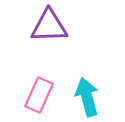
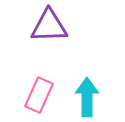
cyan arrow: rotated 15 degrees clockwise
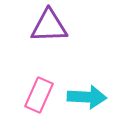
cyan arrow: rotated 93 degrees clockwise
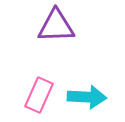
purple triangle: moved 7 px right
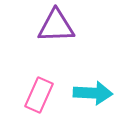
cyan arrow: moved 6 px right, 4 px up
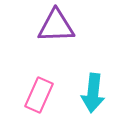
cyan arrow: rotated 93 degrees clockwise
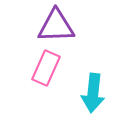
pink rectangle: moved 7 px right, 27 px up
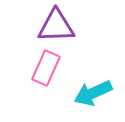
cyan arrow: rotated 60 degrees clockwise
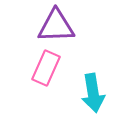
cyan arrow: rotated 75 degrees counterclockwise
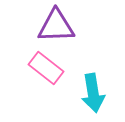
pink rectangle: rotated 76 degrees counterclockwise
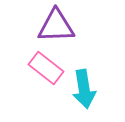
cyan arrow: moved 9 px left, 4 px up
